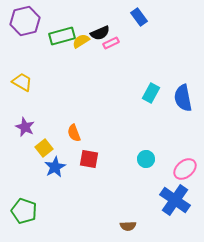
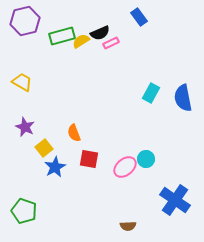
pink ellipse: moved 60 px left, 2 px up
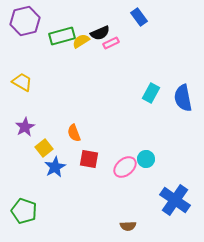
purple star: rotated 18 degrees clockwise
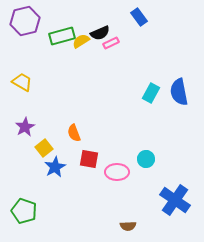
blue semicircle: moved 4 px left, 6 px up
pink ellipse: moved 8 px left, 5 px down; rotated 40 degrees clockwise
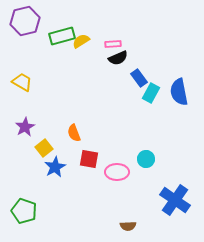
blue rectangle: moved 61 px down
black semicircle: moved 18 px right, 25 px down
pink rectangle: moved 2 px right, 1 px down; rotated 21 degrees clockwise
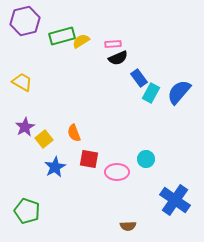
blue semicircle: rotated 52 degrees clockwise
yellow square: moved 9 px up
green pentagon: moved 3 px right
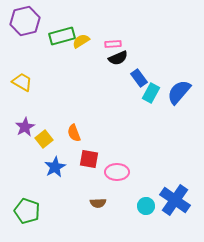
cyan circle: moved 47 px down
brown semicircle: moved 30 px left, 23 px up
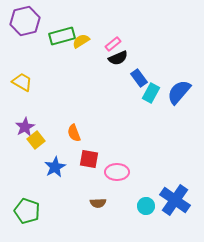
pink rectangle: rotated 35 degrees counterclockwise
yellow square: moved 8 px left, 1 px down
